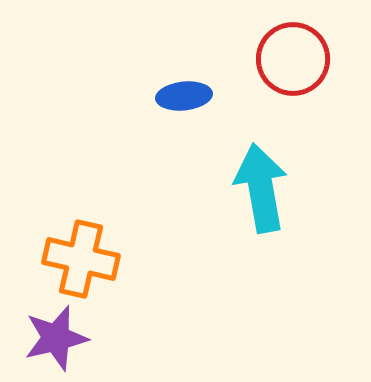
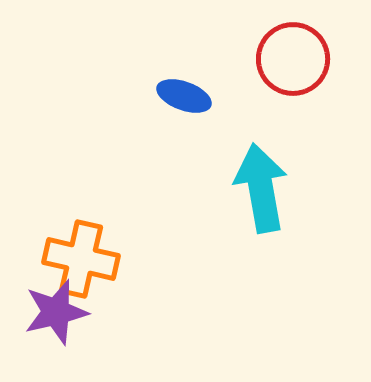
blue ellipse: rotated 26 degrees clockwise
purple star: moved 26 px up
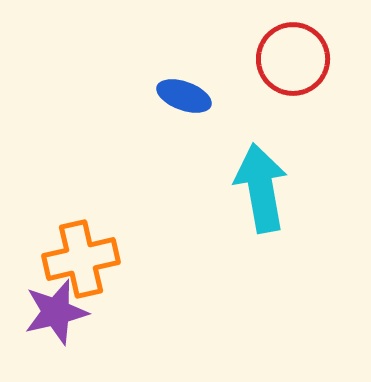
orange cross: rotated 26 degrees counterclockwise
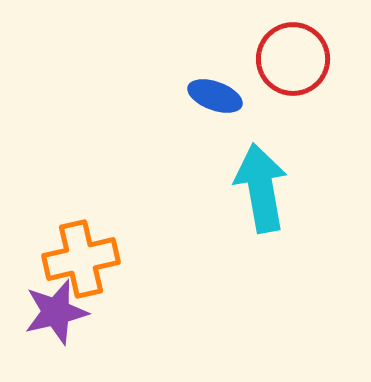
blue ellipse: moved 31 px right
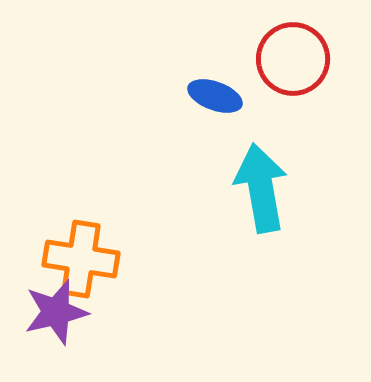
orange cross: rotated 22 degrees clockwise
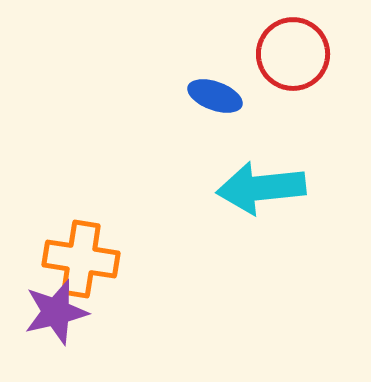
red circle: moved 5 px up
cyan arrow: rotated 86 degrees counterclockwise
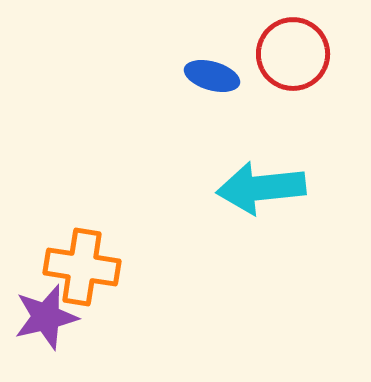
blue ellipse: moved 3 px left, 20 px up; rotated 4 degrees counterclockwise
orange cross: moved 1 px right, 8 px down
purple star: moved 10 px left, 5 px down
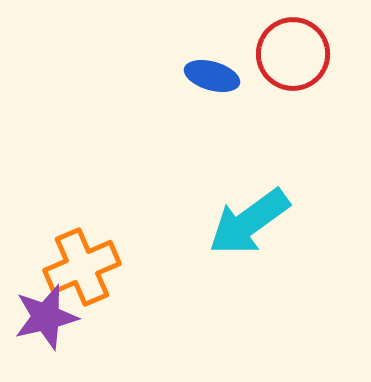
cyan arrow: moved 12 px left, 34 px down; rotated 30 degrees counterclockwise
orange cross: rotated 32 degrees counterclockwise
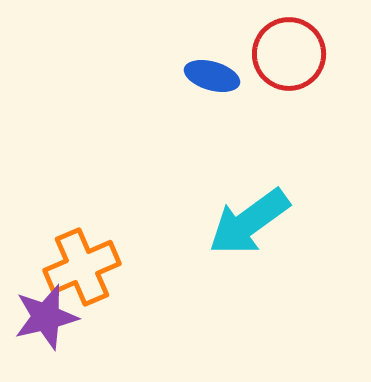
red circle: moved 4 px left
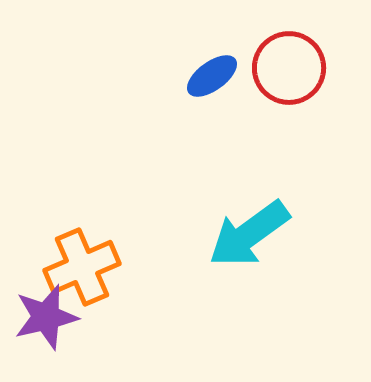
red circle: moved 14 px down
blue ellipse: rotated 52 degrees counterclockwise
cyan arrow: moved 12 px down
